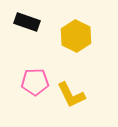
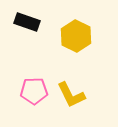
pink pentagon: moved 1 px left, 9 px down
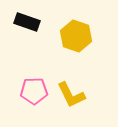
yellow hexagon: rotated 8 degrees counterclockwise
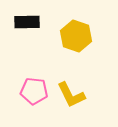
black rectangle: rotated 20 degrees counterclockwise
pink pentagon: rotated 8 degrees clockwise
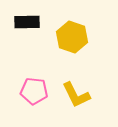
yellow hexagon: moved 4 px left, 1 px down
yellow L-shape: moved 5 px right
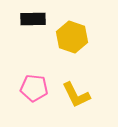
black rectangle: moved 6 px right, 3 px up
pink pentagon: moved 3 px up
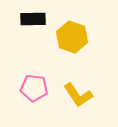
yellow L-shape: moved 2 px right; rotated 8 degrees counterclockwise
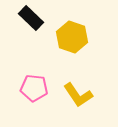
black rectangle: moved 2 px left, 1 px up; rotated 45 degrees clockwise
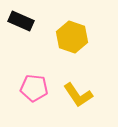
black rectangle: moved 10 px left, 3 px down; rotated 20 degrees counterclockwise
